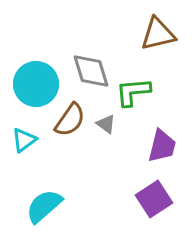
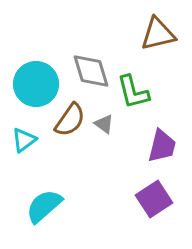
green L-shape: rotated 99 degrees counterclockwise
gray triangle: moved 2 px left
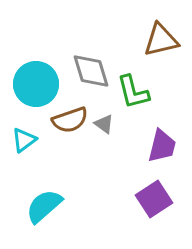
brown triangle: moved 3 px right, 6 px down
brown semicircle: rotated 36 degrees clockwise
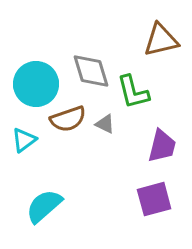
brown semicircle: moved 2 px left, 1 px up
gray triangle: moved 1 px right; rotated 10 degrees counterclockwise
purple square: rotated 18 degrees clockwise
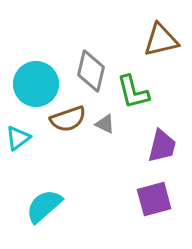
gray diamond: rotated 30 degrees clockwise
cyan triangle: moved 6 px left, 2 px up
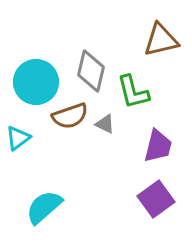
cyan circle: moved 2 px up
brown semicircle: moved 2 px right, 3 px up
purple trapezoid: moved 4 px left
purple square: moved 2 px right; rotated 21 degrees counterclockwise
cyan semicircle: moved 1 px down
